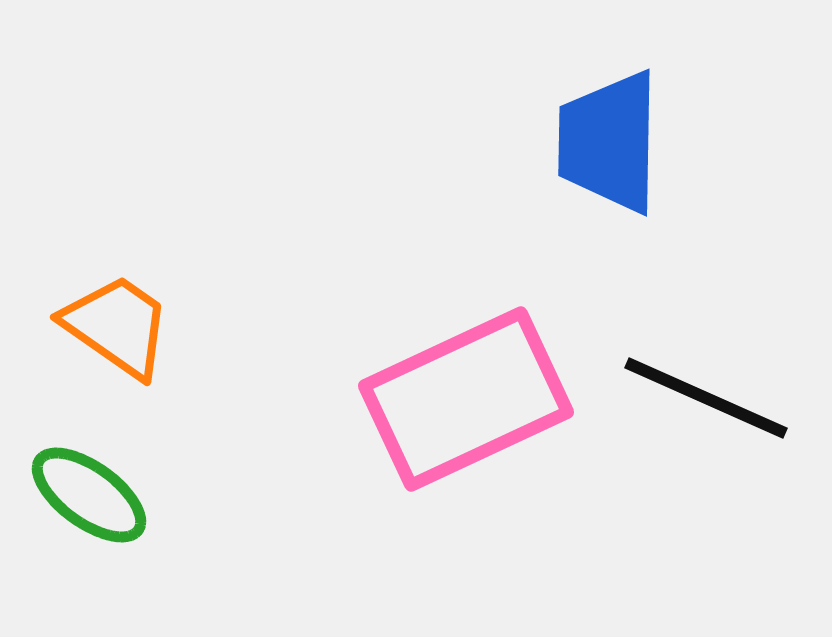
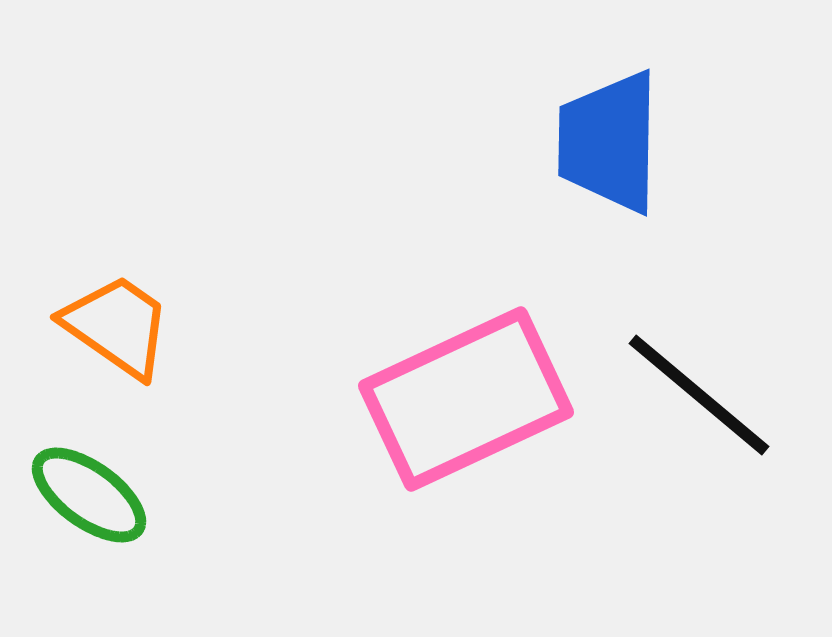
black line: moved 7 px left, 3 px up; rotated 16 degrees clockwise
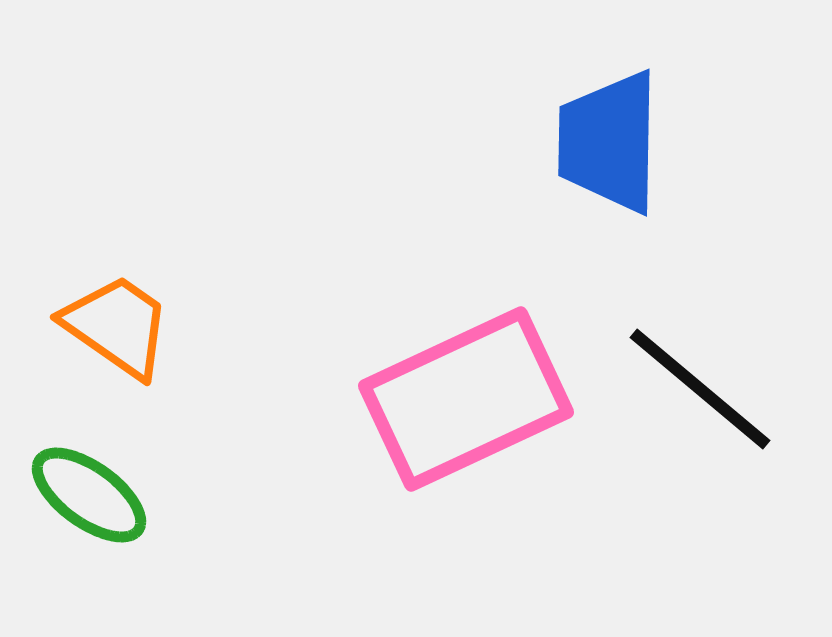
black line: moved 1 px right, 6 px up
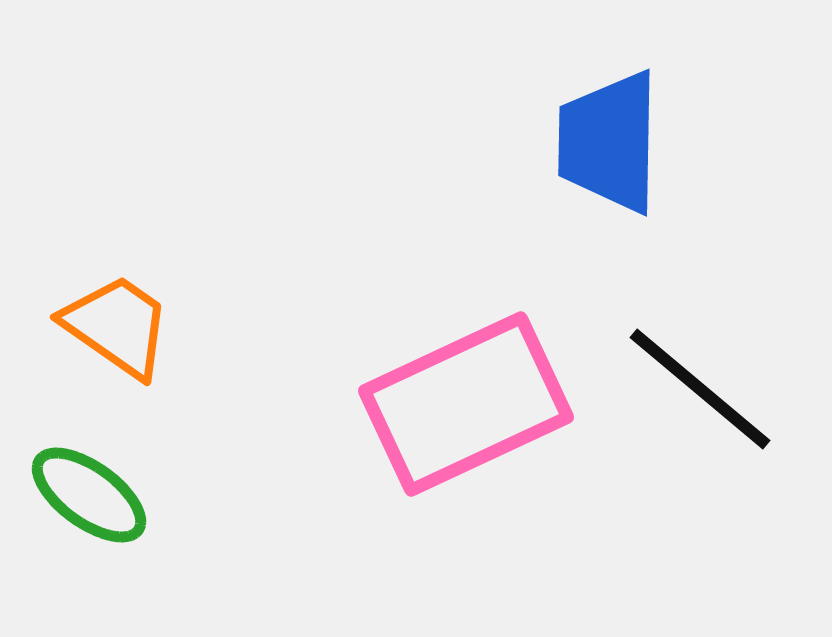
pink rectangle: moved 5 px down
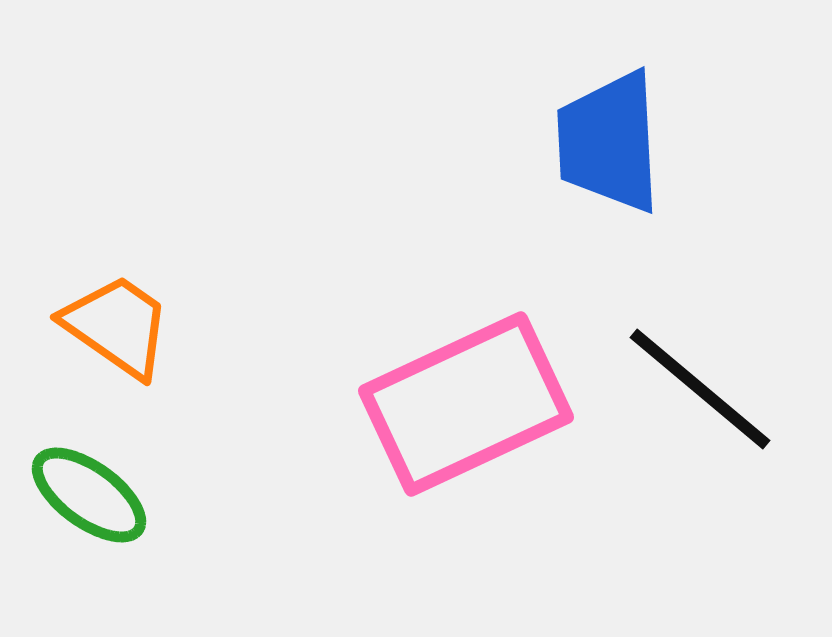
blue trapezoid: rotated 4 degrees counterclockwise
